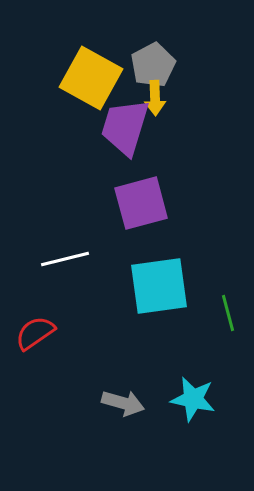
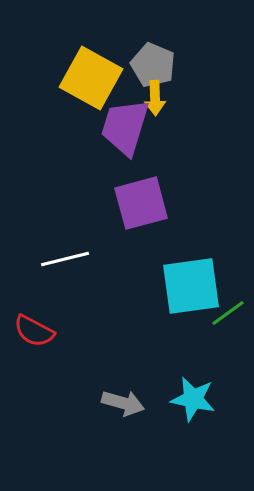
gray pentagon: rotated 21 degrees counterclockwise
cyan square: moved 32 px right
green line: rotated 69 degrees clockwise
red semicircle: moved 1 px left, 2 px up; rotated 117 degrees counterclockwise
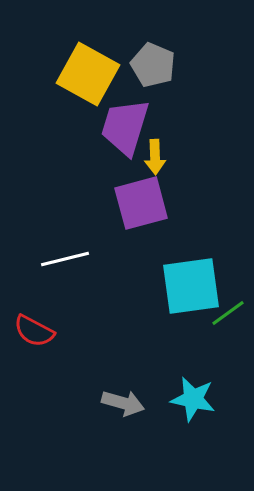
yellow square: moved 3 px left, 4 px up
yellow arrow: moved 59 px down
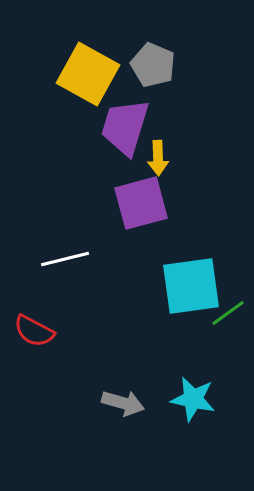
yellow arrow: moved 3 px right, 1 px down
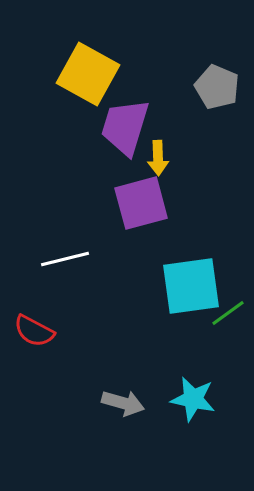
gray pentagon: moved 64 px right, 22 px down
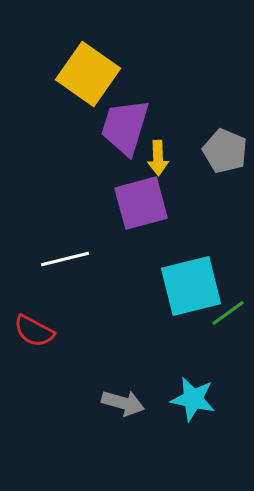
yellow square: rotated 6 degrees clockwise
gray pentagon: moved 8 px right, 64 px down
cyan square: rotated 6 degrees counterclockwise
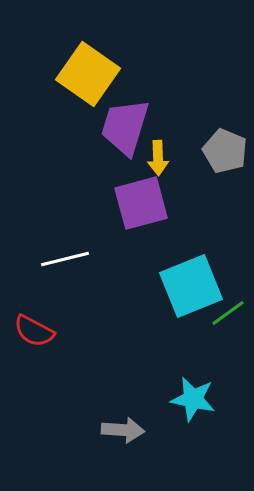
cyan square: rotated 8 degrees counterclockwise
gray arrow: moved 27 px down; rotated 12 degrees counterclockwise
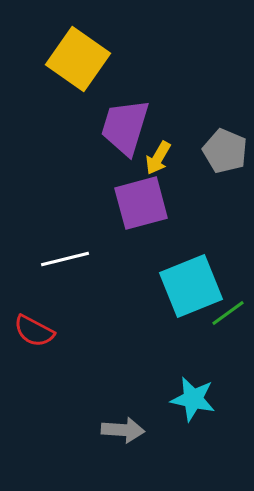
yellow square: moved 10 px left, 15 px up
yellow arrow: rotated 32 degrees clockwise
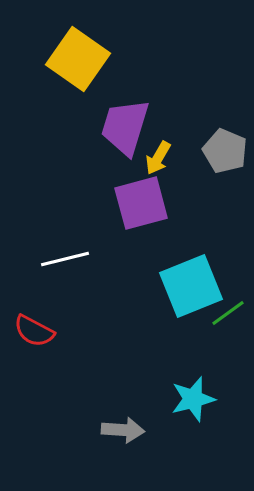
cyan star: rotated 27 degrees counterclockwise
